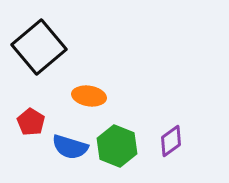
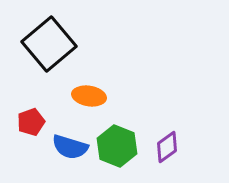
black square: moved 10 px right, 3 px up
red pentagon: rotated 20 degrees clockwise
purple diamond: moved 4 px left, 6 px down
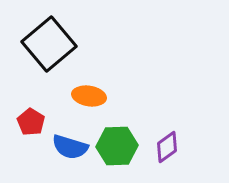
red pentagon: rotated 20 degrees counterclockwise
green hexagon: rotated 24 degrees counterclockwise
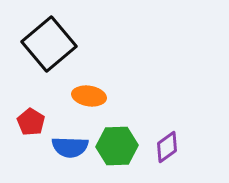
blue semicircle: rotated 15 degrees counterclockwise
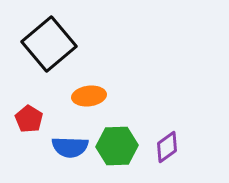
orange ellipse: rotated 16 degrees counterclockwise
red pentagon: moved 2 px left, 3 px up
